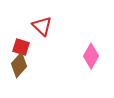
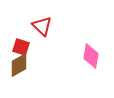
pink diamond: rotated 20 degrees counterclockwise
brown diamond: rotated 20 degrees clockwise
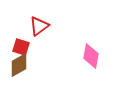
red triangle: moved 3 px left; rotated 40 degrees clockwise
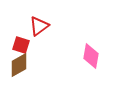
red square: moved 2 px up
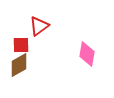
red square: rotated 18 degrees counterclockwise
pink diamond: moved 4 px left, 2 px up
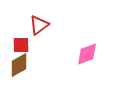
red triangle: moved 1 px up
pink diamond: rotated 60 degrees clockwise
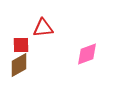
red triangle: moved 4 px right, 3 px down; rotated 30 degrees clockwise
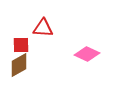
red triangle: rotated 10 degrees clockwise
pink diamond: rotated 45 degrees clockwise
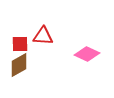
red triangle: moved 8 px down
red square: moved 1 px left, 1 px up
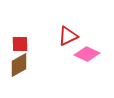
red triangle: moved 25 px right; rotated 30 degrees counterclockwise
